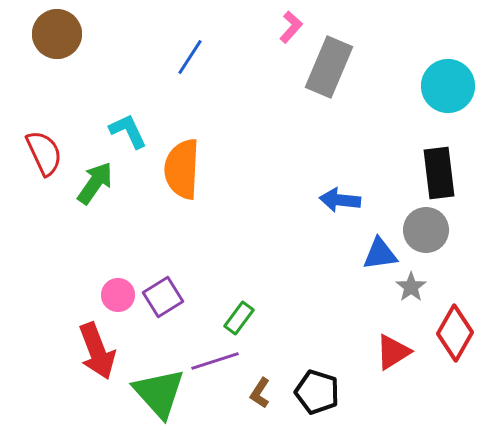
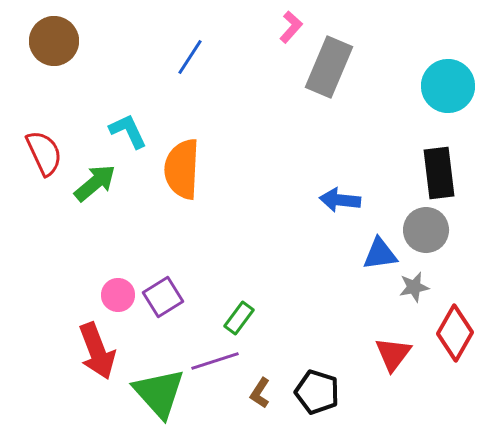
brown circle: moved 3 px left, 7 px down
green arrow: rotated 15 degrees clockwise
gray star: moved 3 px right; rotated 24 degrees clockwise
red triangle: moved 2 px down; rotated 21 degrees counterclockwise
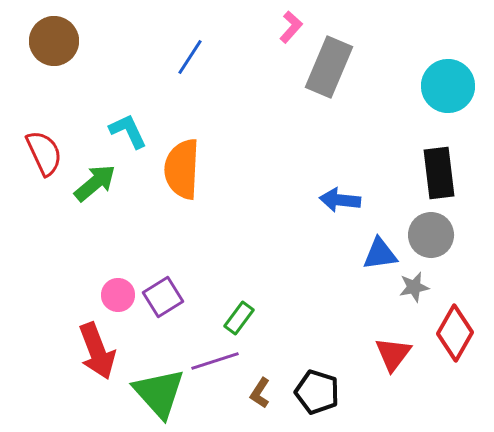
gray circle: moved 5 px right, 5 px down
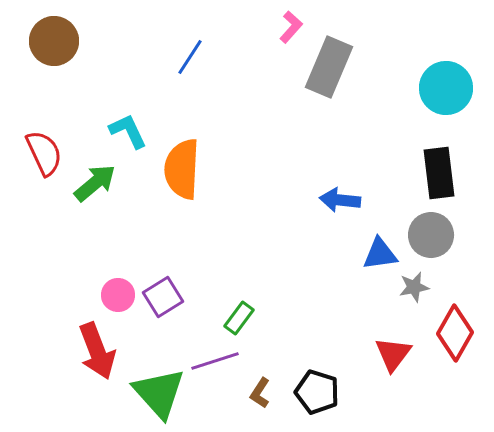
cyan circle: moved 2 px left, 2 px down
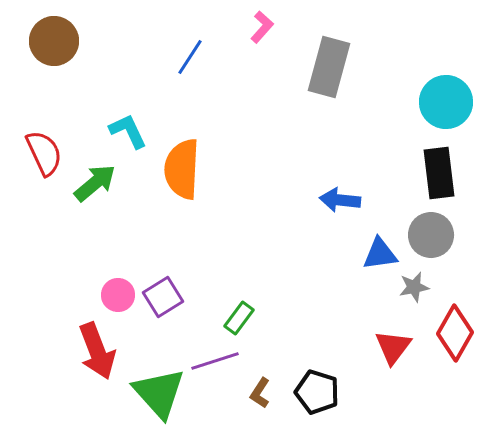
pink L-shape: moved 29 px left
gray rectangle: rotated 8 degrees counterclockwise
cyan circle: moved 14 px down
red triangle: moved 7 px up
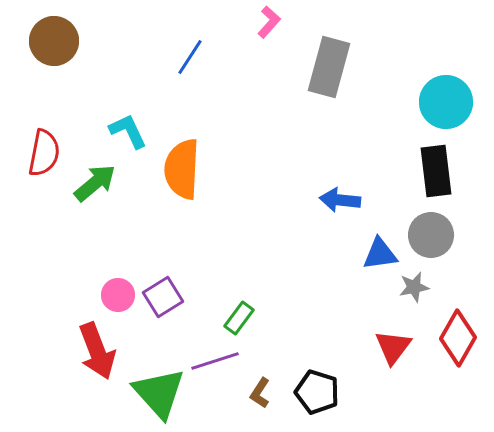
pink L-shape: moved 7 px right, 5 px up
red semicircle: rotated 36 degrees clockwise
black rectangle: moved 3 px left, 2 px up
red diamond: moved 3 px right, 5 px down
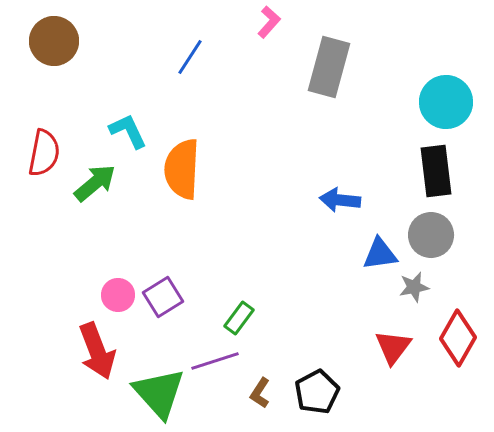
black pentagon: rotated 27 degrees clockwise
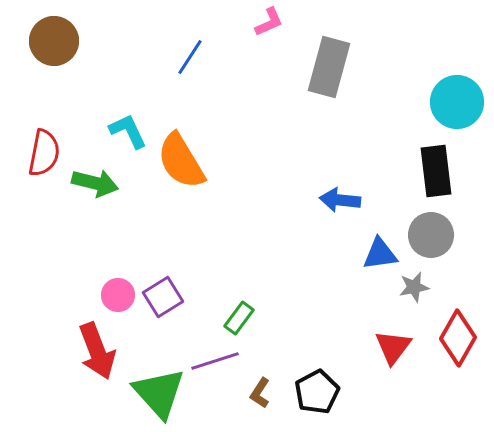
pink L-shape: rotated 24 degrees clockwise
cyan circle: moved 11 px right
orange semicircle: moved 1 px left, 8 px up; rotated 34 degrees counterclockwise
green arrow: rotated 54 degrees clockwise
